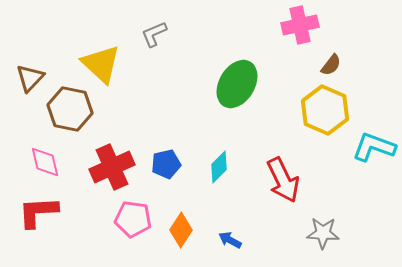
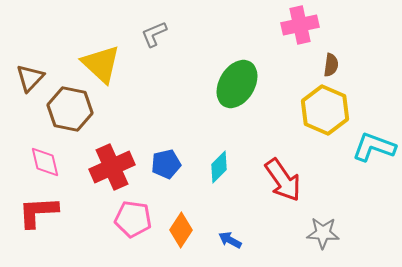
brown semicircle: rotated 30 degrees counterclockwise
red arrow: rotated 9 degrees counterclockwise
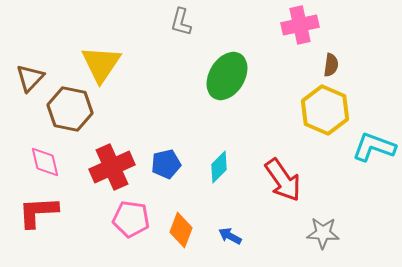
gray L-shape: moved 27 px right, 12 px up; rotated 52 degrees counterclockwise
yellow triangle: rotated 21 degrees clockwise
green ellipse: moved 10 px left, 8 px up
pink pentagon: moved 2 px left
orange diamond: rotated 12 degrees counterclockwise
blue arrow: moved 4 px up
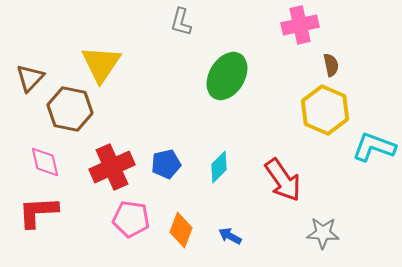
brown semicircle: rotated 20 degrees counterclockwise
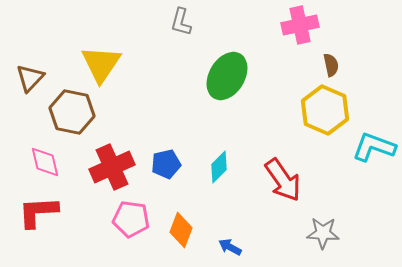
brown hexagon: moved 2 px right, 3 px down
blue arrow: moved 11 px down
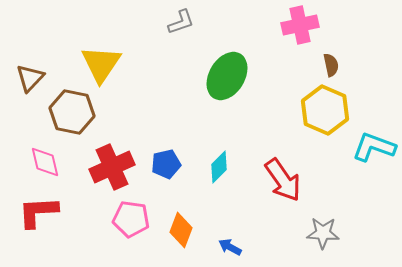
gray L-shape: rotated 124 degrees counterclockwise
